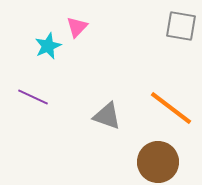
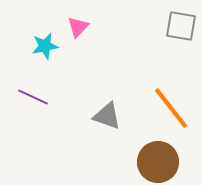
pink triangle: moved 1 px right
cyan star: moved 3 px left; rotated 12 degrees clockwise
orange line: rotated 15 degrees clockwise
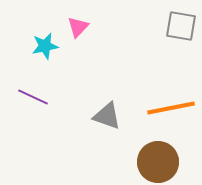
orange line: rotated 63 degrees counterclockwise
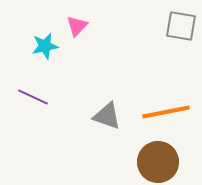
pink triangle: moved 1 px left, 1 px up
orange line: moved 5 px left, 4 px down
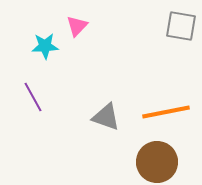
cyan star: rotated 8 degrees clockwise
purple line: rotated 36 degrees clockwise
gray triangle: moved 1 px left, 1 px down
brown circle: moved 1 px left
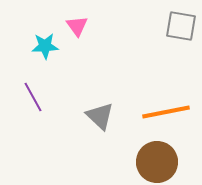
pink triangle: rotated 20 degrees counterclockwise
gray triangle: moved 6 px left, 1 px up; rotated 24 degrees clockwise
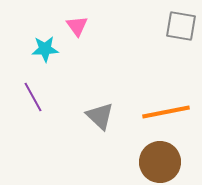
cyan star: moved 3 px down
brown circle: moved 3 px right
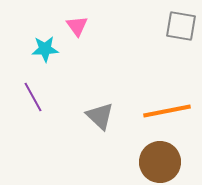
orange line: moved 1 px right, 1 px up
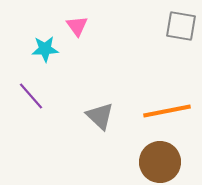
purple line: moved 2 px left, 1 px up; rotated 12 degrees counterclockwise
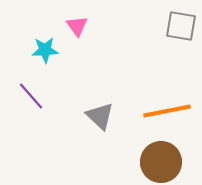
cyan star: moved 1 px down
brown circle: moved 1 px right
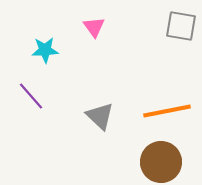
pink triangle: moved 17 px right, 1 px down
